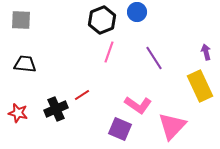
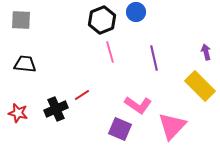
blue circle: moved 1 px left
pink line: moved 1 px right; rotated 35 degrees counterclockwise
purple line: rotated 20 degrees clockwise
yellow rectangle: rotated 20 degrees counterclockwise
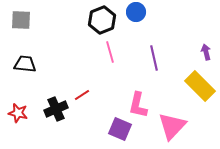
pink L-shape: rotated 68 degrees clockwise
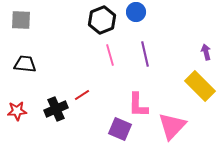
pink line: moved 3 px down
purple line: moved 9 px left, 4 px up
pink L-shape: rotated 12 degrees counterclockwise
red star: moved 1 px left, 2 px up; rotated 18 degrees counterclockwise
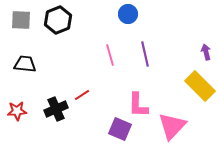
blue circle: moved 8 px left, 2 px down
black hexagon: moved 44 px left
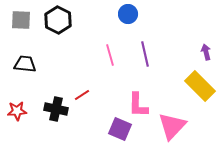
black hexagon: rotated 12 degrees counterclockwise
black cross: rotated 35 degrees clockwise
